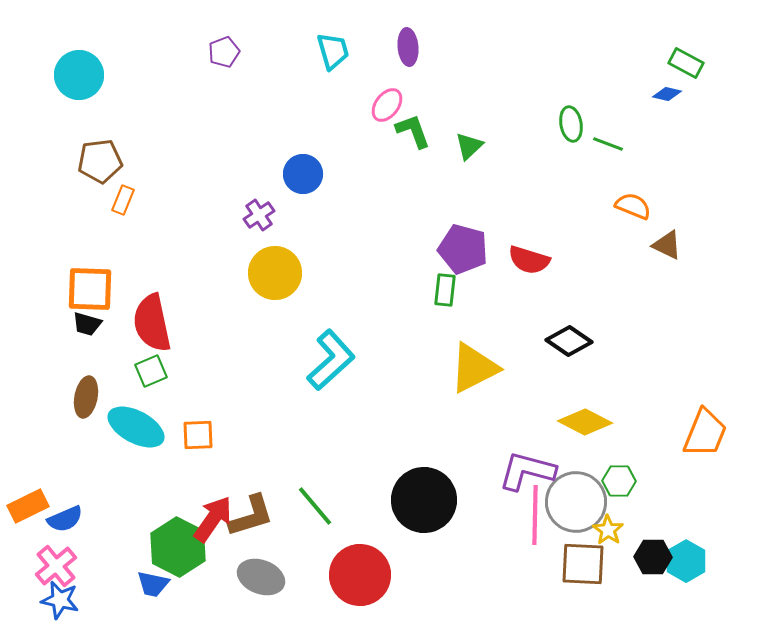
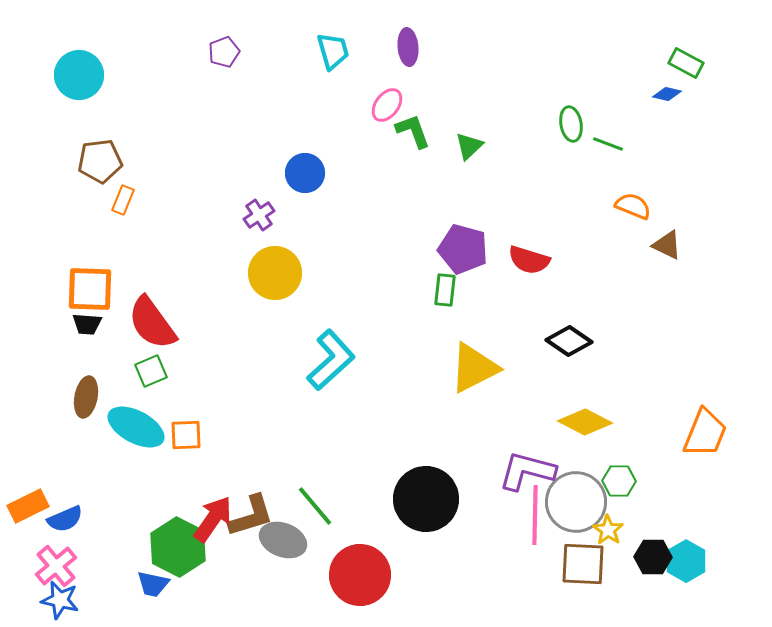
blue circle at (303, 174): moved 2 px right, 1 px up
red semicircle at (152, 323): rotated 24 degrees counterclockwise
black trapezoid at (87, 324): rotated 12 degrees counterclockwise
orange square at (198, 435): moved 12 px left
black circle at (424, 500): moved 2 px right, 1 px up
gray ellipse at (261, 577): moved 22 px right, 37 px up
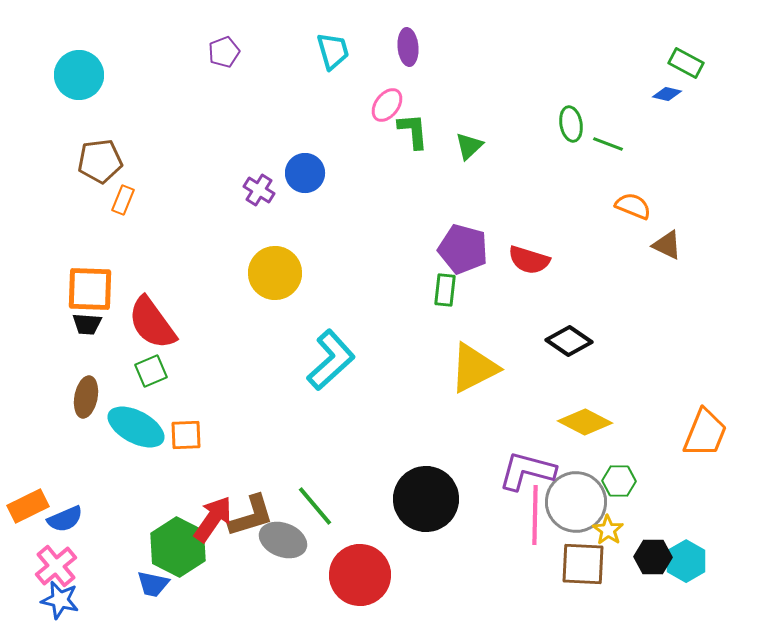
green L-shape at (413, 131): rotated 15 degrees clockwise
purple cross at (259, 215): moved 25 px up; rotated 24 degrees counterclockwise
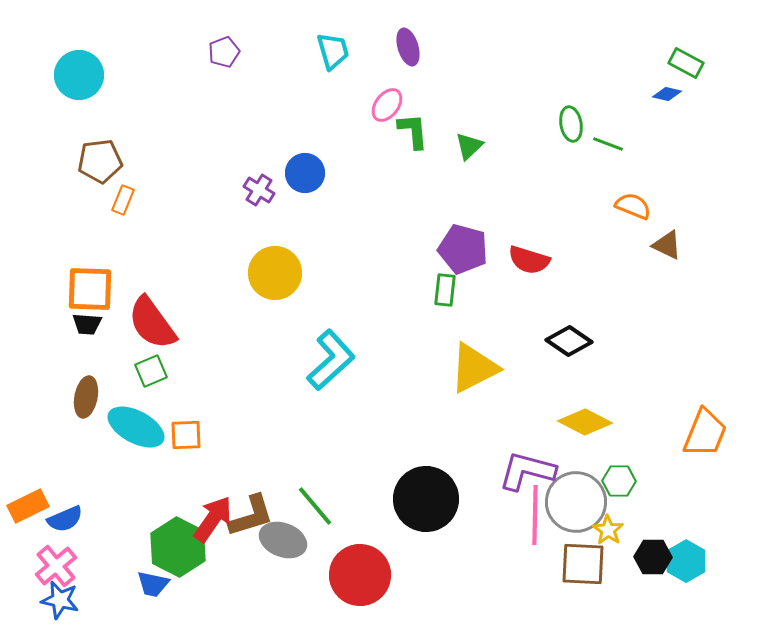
purple ellipse at (408, 47): rotated 12 degrees counterclockwise
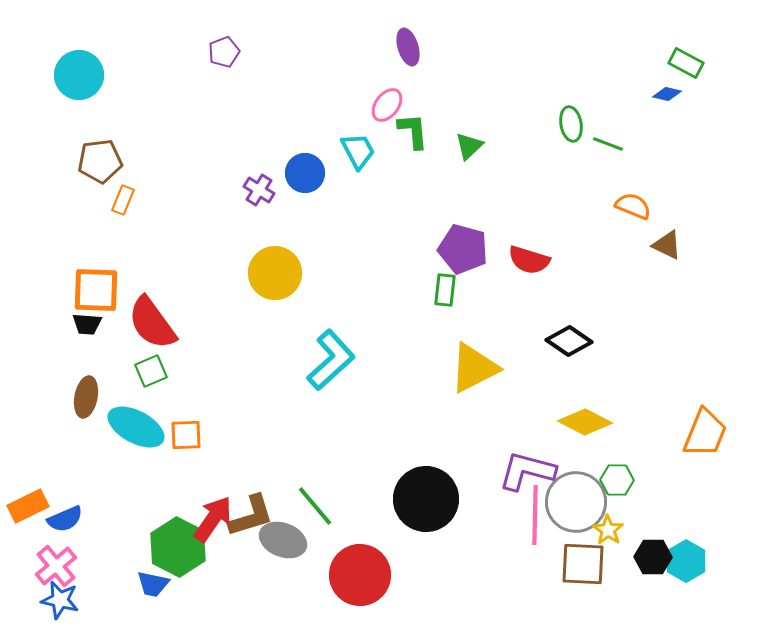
cyan trapezoid at (333, 51): moved 25 px right, 100 px down; rotated 12 degrees counterclockwise
orange square at (90, 289): moved 6 px right, 1 px down
green hexagon at (619, 481): moved 2 px left, 1 px up
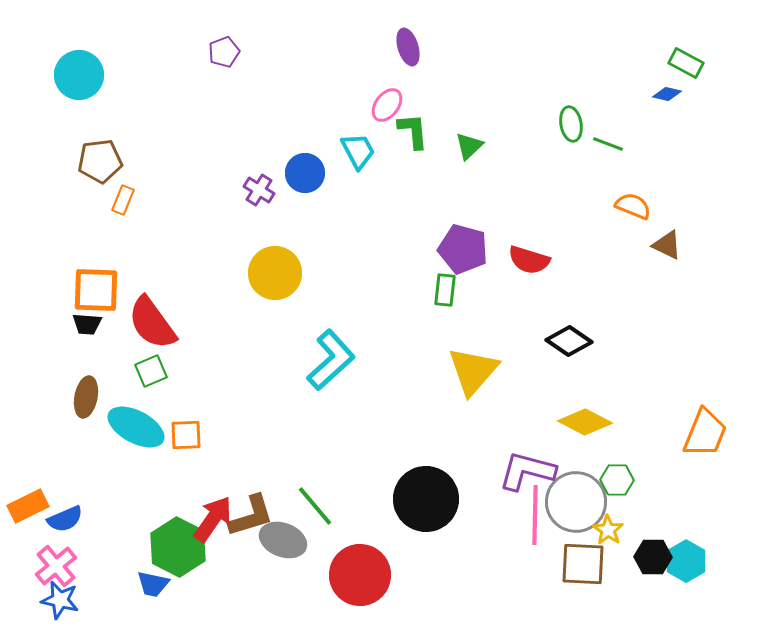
yellow triangle at (474, 368): moved 1 px left, 3 px down; rotated 22 degrees counterclockwise
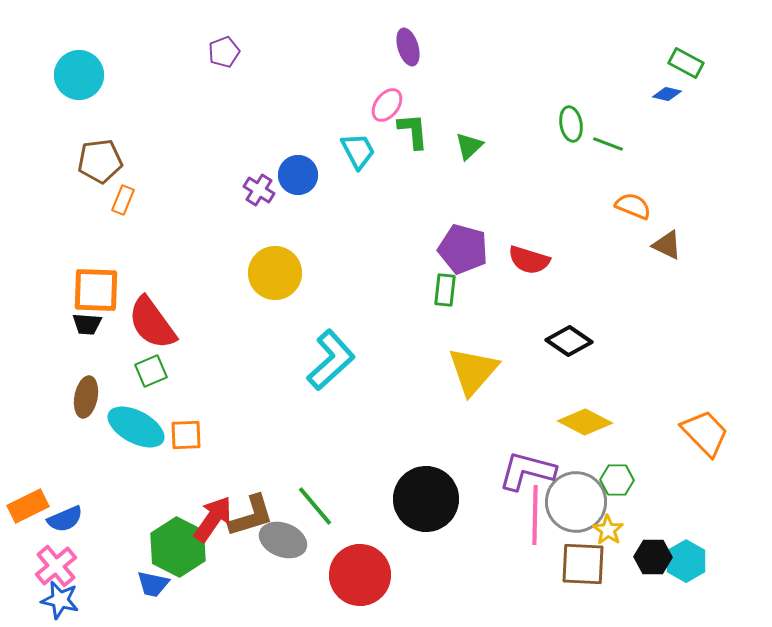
blue circle at (305, 173): moved 7 px left, 2 px down
orange trapezoid at (705, 433): rotated 66 degrees counterclockwise
